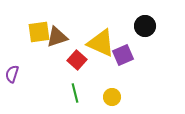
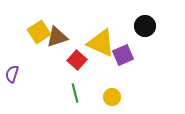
yellow square: rotated 25 degrees counterclockwise
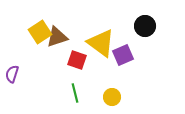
yellow square: moved 1 px right
yellow triangle: rotated 12 degrees clockwise
red square: rotated 24 degrees counterclockwise
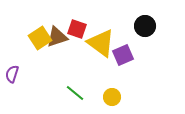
yellow square: moved 6 px down
red square: moved 31 px up
green line: rotated 36 degrees counterclockwise
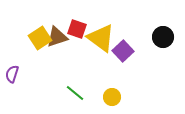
black circle: moved 18 px right, 11 px down
yellow triangle: moved 5 px up
purple square: moved 4 px up; rotated 20 degrees counterclockwise
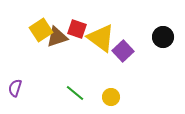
yellow square: moved 1 px right, 8 px up
purple semicircle: moved 3 px right, 14 px down
yellow circle: moved 1 px left
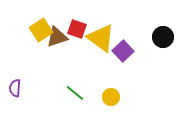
purple semicircle: rotated 12 degrees counterclockwise
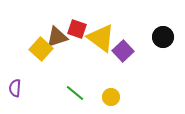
yellow square: moved 19 px down; rotated 15 degrees counterclockwise
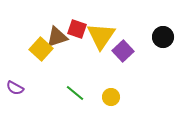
yellow triangle: moved 2 px up; rotated 28 degrees clockwise
purple semicircle: rotated 66 degrees counterclockwise
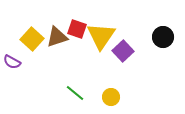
yellow square: moved 9 px left, 10 px up
purple semicircle: moved 3 px left, 26 px up
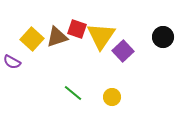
green line: moved 2 px left
yellow circle: moved 1 px right
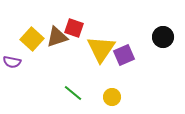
red square: moved 3 px left, 1 px up
yellow triangle: moved 13 px down
purple square: moved 1 px right, 4 px down; rotated 20 degrees clockwise
purple semicircle: rotated 18 degrees counterclockwise
